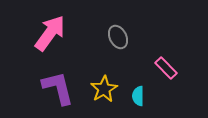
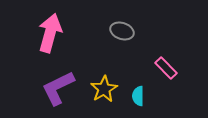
pink arrow: rotated 21 degrees counterclockwise
gray ellipse: moved 4 px right, 6 px up; rotated 45 degrees counterclockwise
purple L-shape: rotated 102 degrees counterclockwise
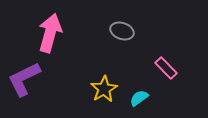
purple L-shape: moved 34 px left, 9 px up
cyan semicircle: moved 1 px right, 2 px down; rotated 54 degrees clockwise
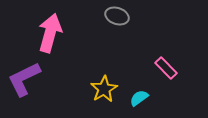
gray ellipse: moved 5 px left, 15 px up
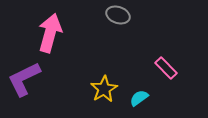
gray ellipse: moved 1 px right, 1 px up
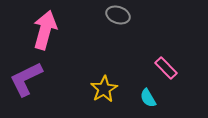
pink arrow: moved 5 px left, 3 px up
purple L-shape: moved 2 px right
cyan semicircle: moved 9 px right; rotated 84 degrees counterclockwise
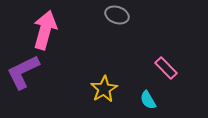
gray ellipse: moved 1 px left
purple L-shape: moved 3 px left, 7 px up
cyan semicircle: moved 2 px down
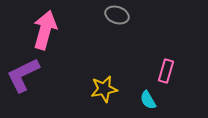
pink rectangle: moved 3 px down; rotated 60 degrees clockwise
purple L-shape: moved 3 px down
yellow star: rotated 20 degrees clockwise
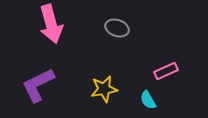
gray ellipse: moved 13 px down
pink arrow: moved 6 px right, 6 px up; rotated 150 degrees clockwise
pink rectangle: rotated 50 degrees clockwise
purple L-shape: moved 15 px right, 10 px down
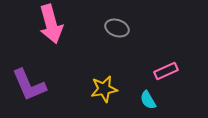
purple L-shape: moved 9 px left; rotated 87 degrees counterclockwise
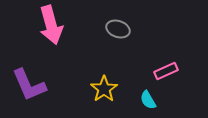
pink arrow: moved 1 px down
gray ellipse: moved 1 px right, 1 px down
yellow star: rotated 24 degrees counterclockwise
